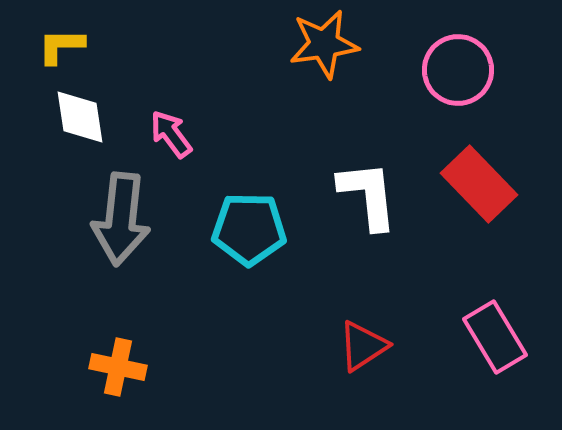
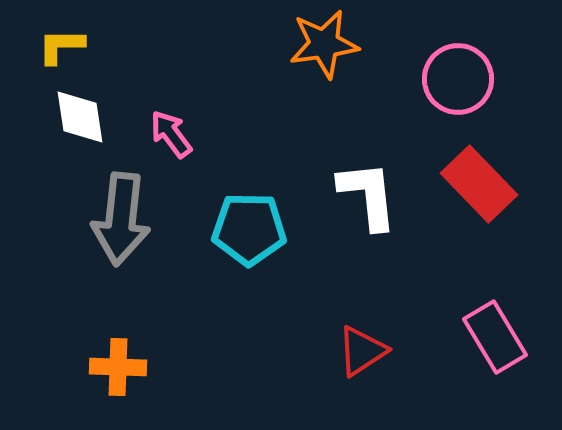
pink circle: moved 9 px down
red triangle: moved 1 px left, 5 px down
orange cross: rotated 10 degrees counterclockwise
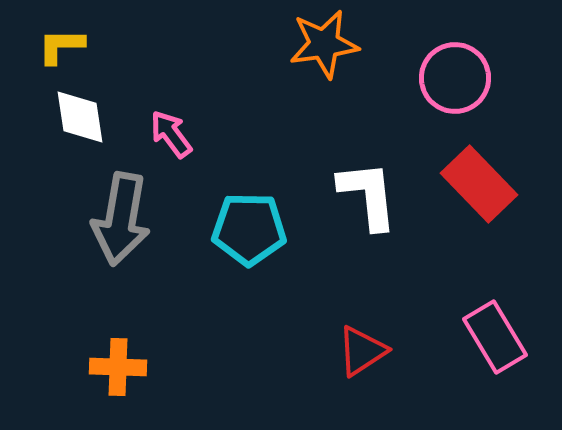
pink circle: moved 3 px left, 1 px up
gray arrow: rotated 4 degrees clockwise
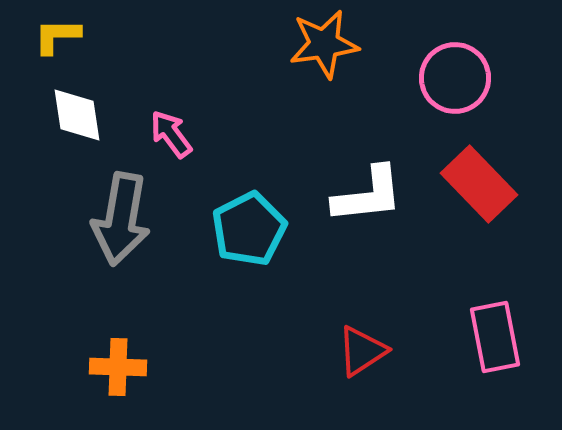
yellow L-shape: moved 4 px left, 10 px up
white diamond: moved 3 px left, 2 px up
white L-shape: rotated 90 degrees clockwise
cyan pentagon: rotated 28 degrees counterclockwise
pink rectangle: rotated 20 degrees clockwise
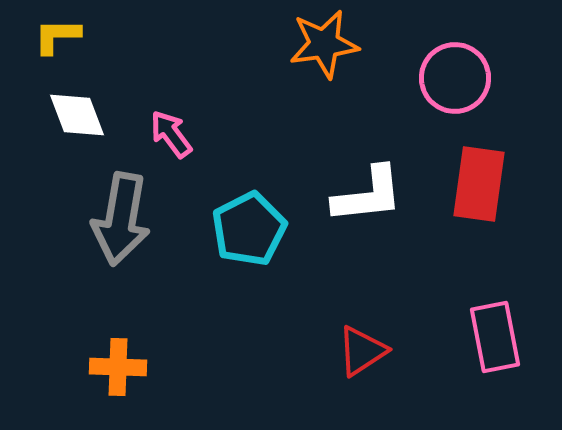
white diamond: rotated 12 degrees counterclockwise
red rectangle: rotated 52 degrees clockwise
